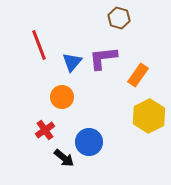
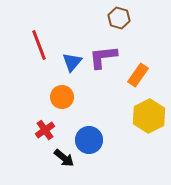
purple L-shape: moved 1 px up
blue circle: moved 2 px up
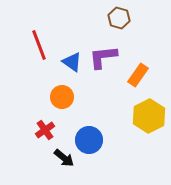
blue triangle: rotated 35 degrees counterclockwise
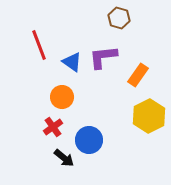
red cross: moved 8 px right, 3 px up
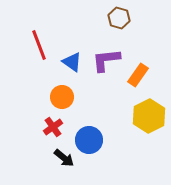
purple L-shape: moved 3 px right, 3 px down
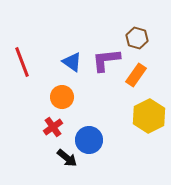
brown hexagon: moved 18 px right, 20 px down
red line: moved 17 px left, 17 px down
orange rectangle: moved 2 px left
black arrow: moved 3 px right
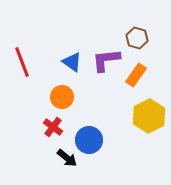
red cross: rotated 18 degrees counterclockwise
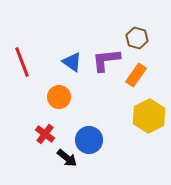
orange circle: moved 3 px left
red cross: moved 8 px left, 7 px down
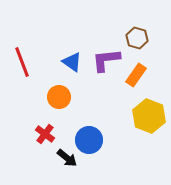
yellow hexagon: rotated 12 degrees counterclockwise
